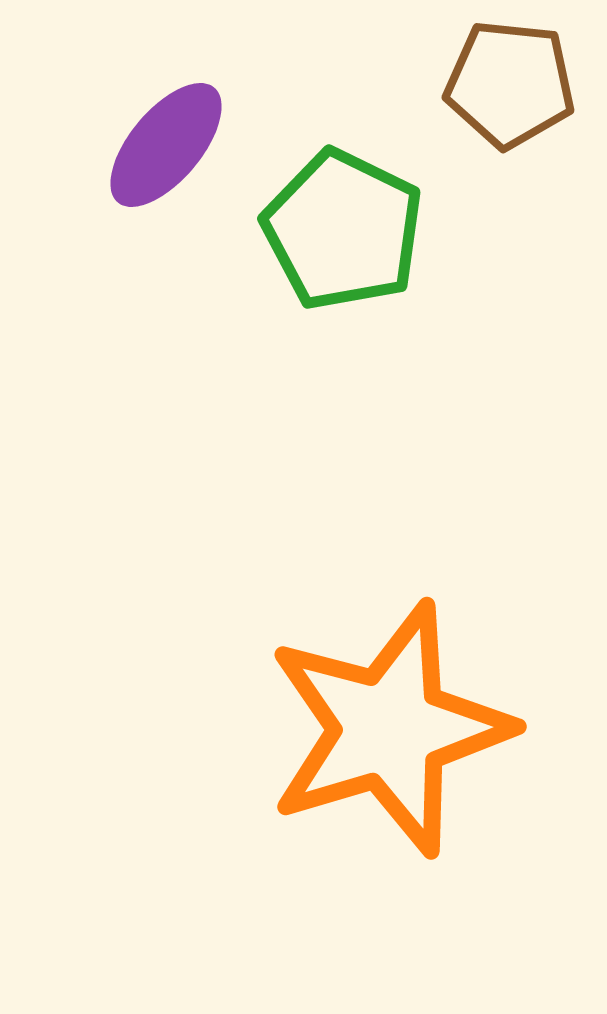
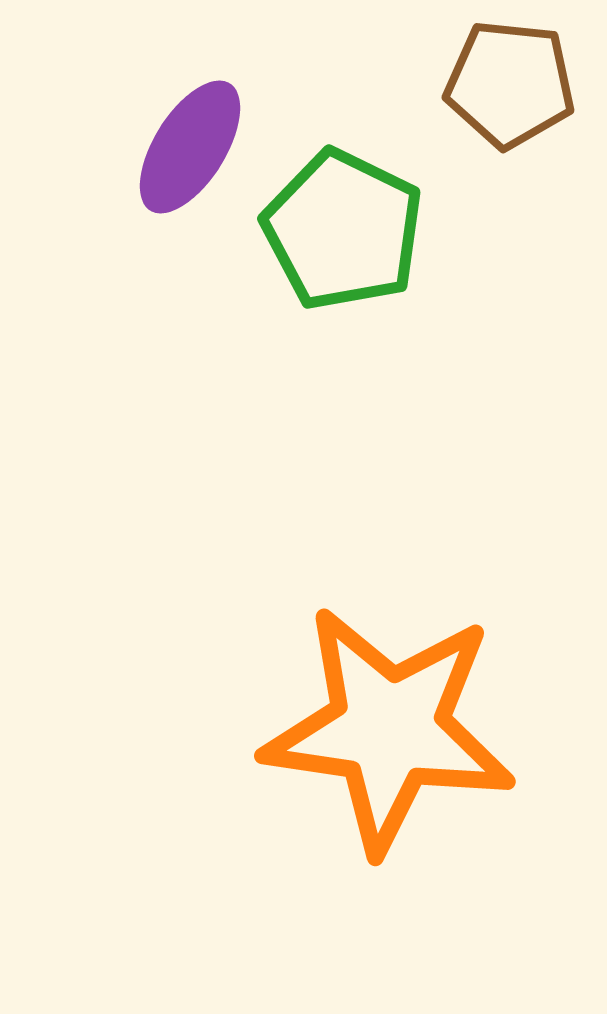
purple ellipse: moved 24 px right, 2 px down; rotated 8 degrees counterclockwise
orange star: rotated 25 degrees clockwise
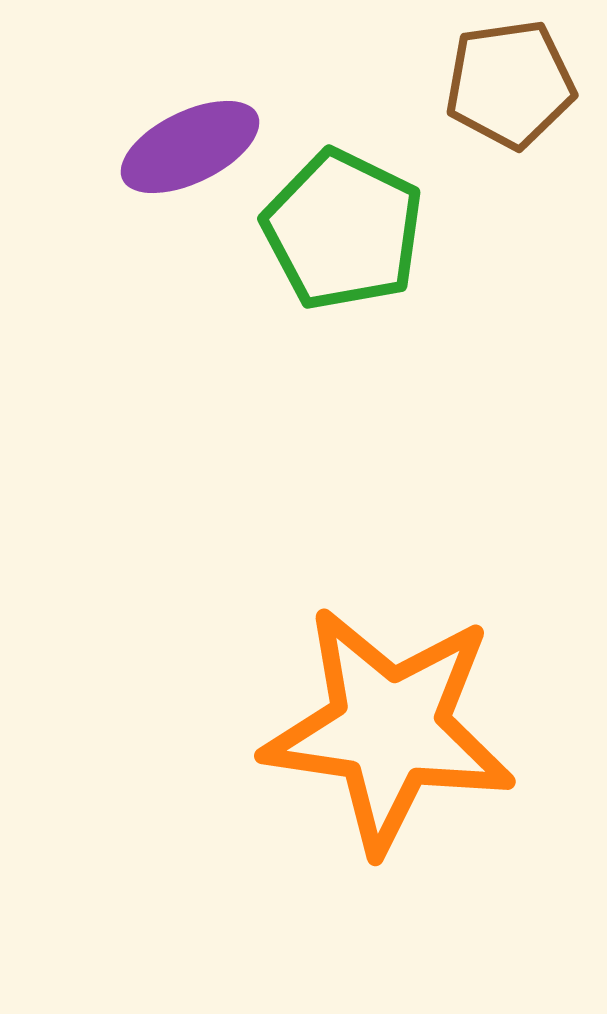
brown pentagon: rotated 14 degrees counterclockwise
purple ellipse: rotated 32 degrees clockwise
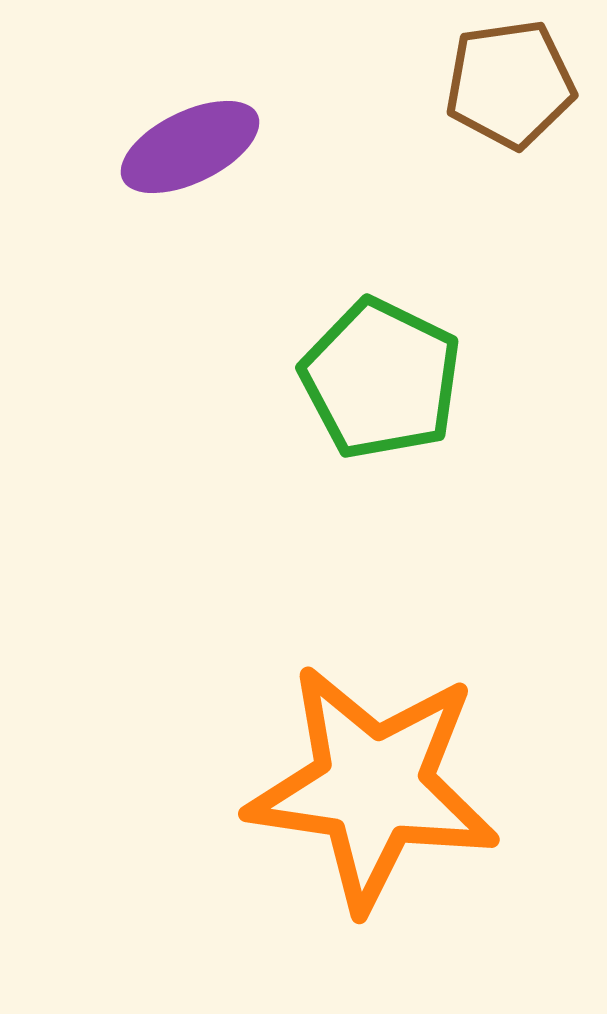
green pentagon: moved 38 px right, 149 px down
orange star: moved 16 px left, 58 px down
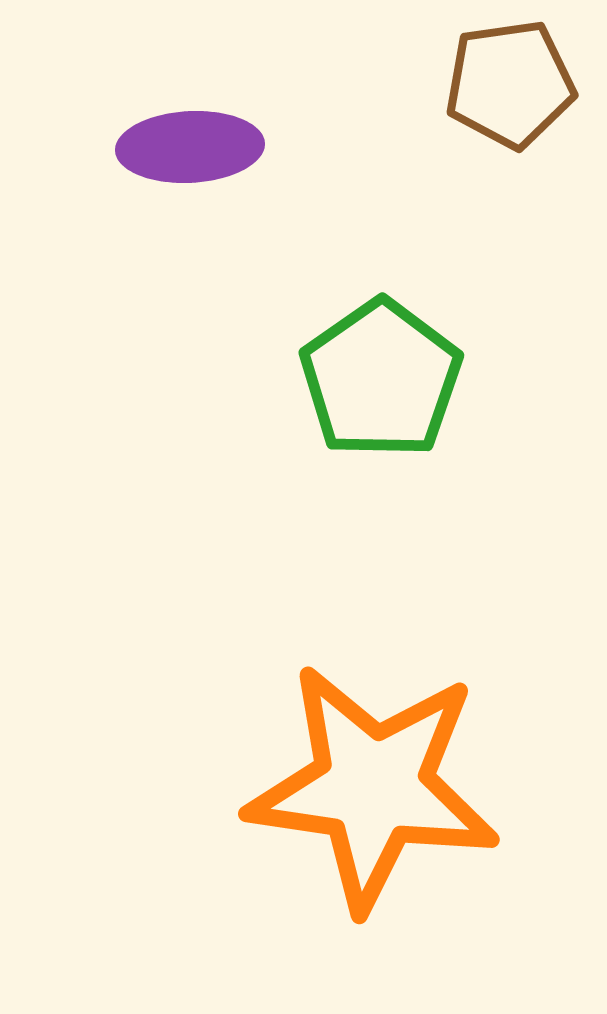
purple ellipse: rotated 23 degrees clockwise
green pentagon: rotated 11 degrees clockwise
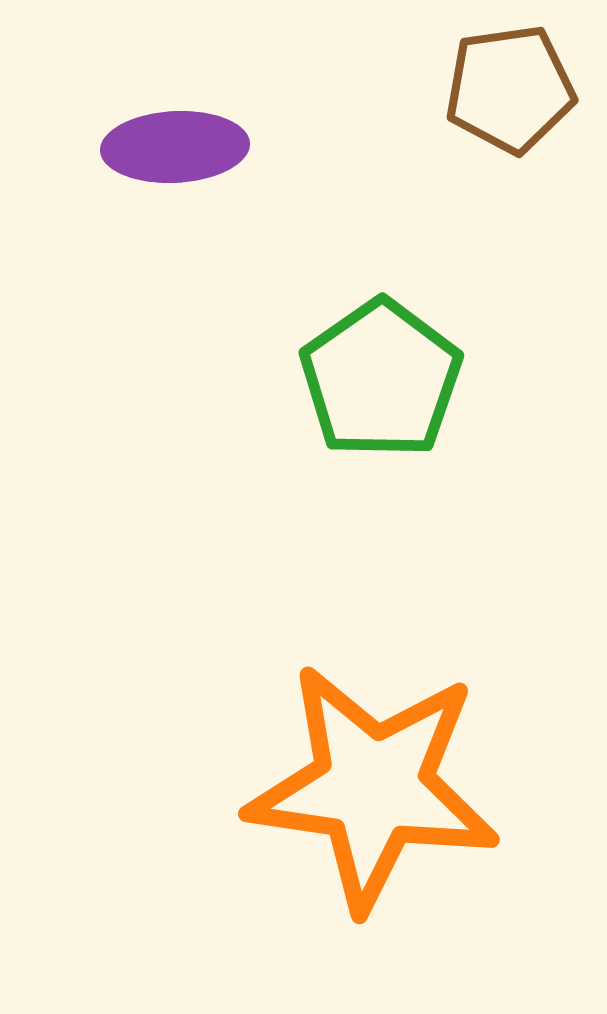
brown pentagon: moved 5 px down
purple ellipse: moved 15 px left
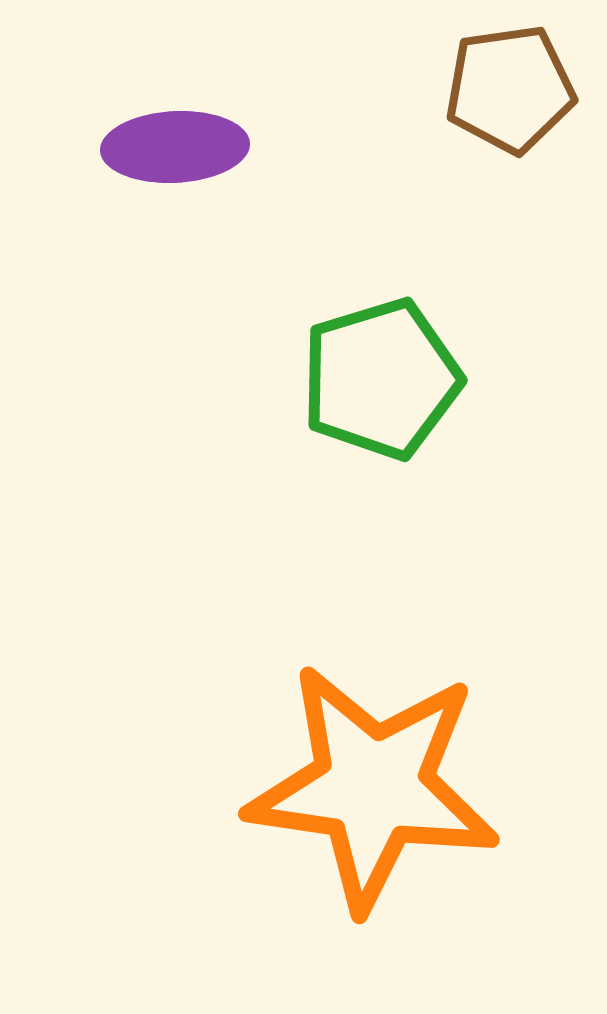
green pentagon: rotated 18 degrees clockwise
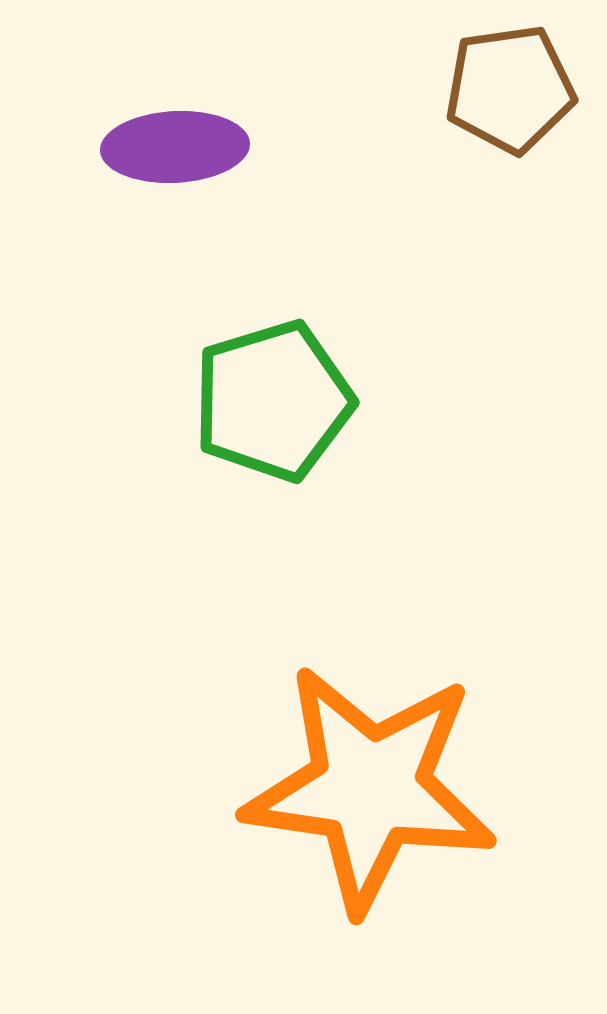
green pentagon: moved 108 px left, 22 px down
orange star: moved 3 px left, 1 px down
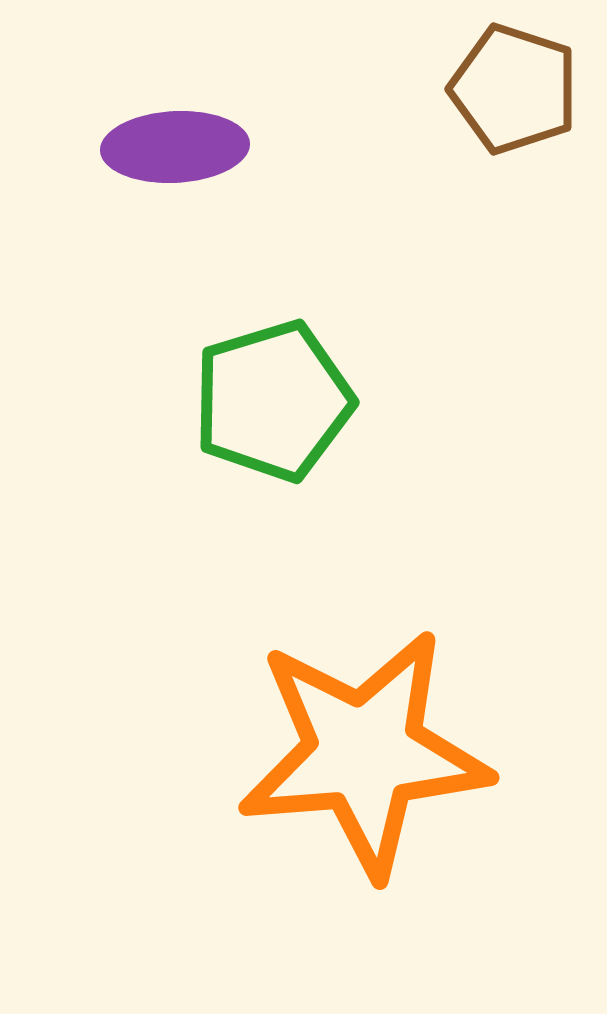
brown pentagon: moved 4 px right; rotated 26 degrees clockwise
orange star: moved 6 px left, 35 px up; rotated 13 degrees counterclockwise
